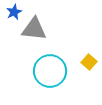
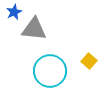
yellow square: moved 1 px up
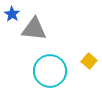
blue star: moved 2 px left, 2 px down; rotated 14 degrees counterclockwise
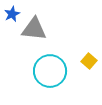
blue star: rotated 14 degrees clockwise
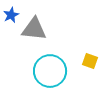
blue star: moved 1 px left, 1 px down
yellow square: moved 1 px right; rotated 21 degrees counterclockwise
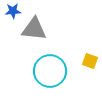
blue star: moved 2 px right, 4 px up; rotated 21 degrees clockwise
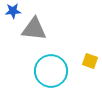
cyan circle: moved 1 px right
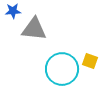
cyan circle: moved 11 px right, 2 px up
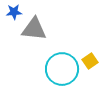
blue star: moved 1 px right, 1 px down
yellow square: rotated 35 degrees clockwise
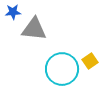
blue star: moved 1 px left
